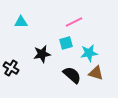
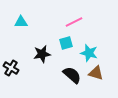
cyan star: rotated 24 degrees clockwise
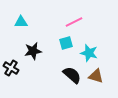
black star: moved 9 px left, 3 px up
brown triangle: moved 3 px down
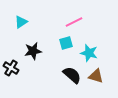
cyan triangle: rotated 32 degrees counterclockwise
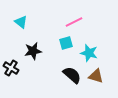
cyan triangle: rotated 48 degrees counterclockwise
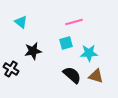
pink line: rotated 12 degrees clockwise
cyan star: rotated 18 degrees counterclockwise
black cross: moved 1 px down
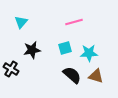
cyan triangle: rotated 32 degrees clockwise
cyan square: moved 1 px left, 5 px down
black star: moved 1 px left, 1 px up
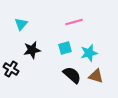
cyan triangle: moved 2 px down
cyan star: rotated 12 degrees counterclockwise
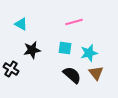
cyan triangle: rotated 40 degrees counterclockwise
cyan square: rotated 24 degrees clockwise
brown triangle: moved 3 px up; rotated 35 degrees clockwise
